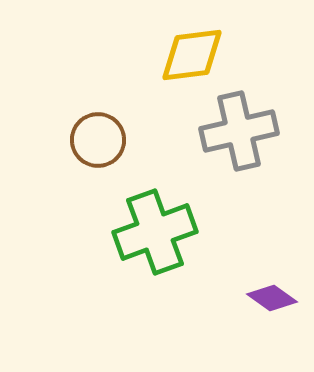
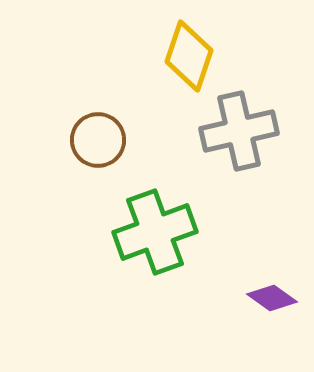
yellow diamond: moved 3 px left, 1 px down; rotated 64 degrees counterclockwise
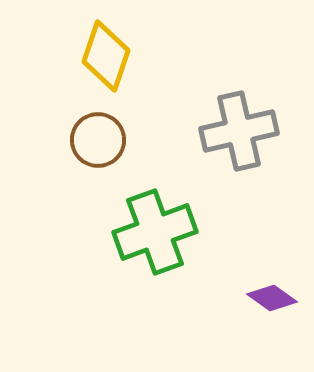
yellow diamond: moved 83 px left
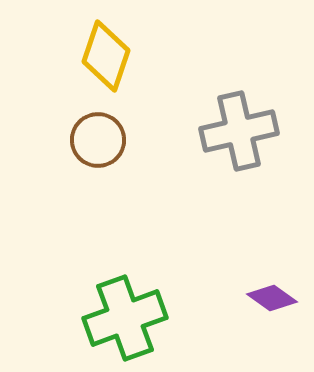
green cross: moved 30 px left, 86 px down
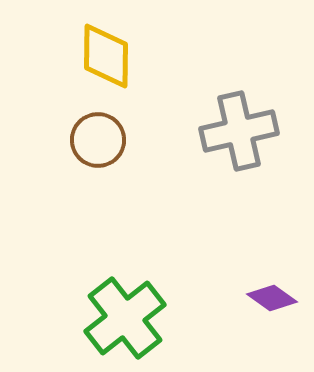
yellow diamond: rotated 18 degrees counterclockwise
green cross: rotated 18 degrees counterclockwise
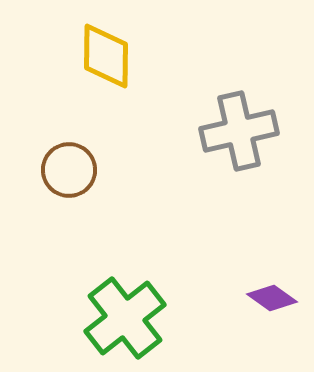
brown circle: moved 29 px left, 30 px down
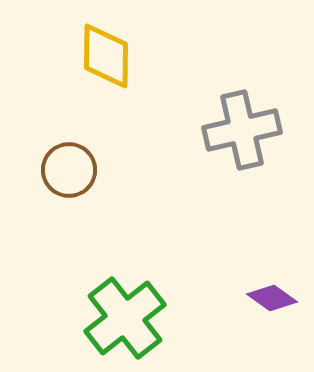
gray cross: moved 3 px right, 1 px up
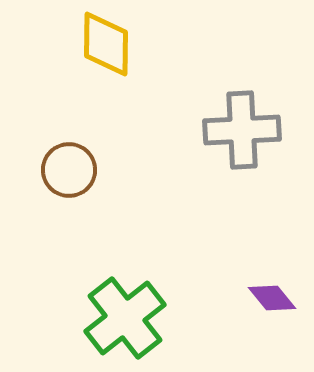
yellow diamond: moved 12 px up
gray cross: rotated 10 degrees clockwise
purple diamond: rotated 15 degrees clockwise
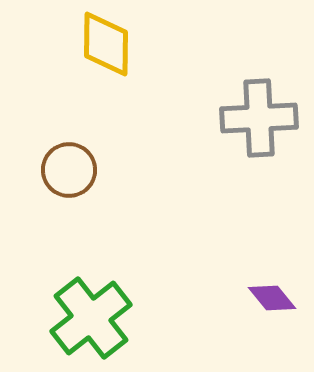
gray cross: moved 17 px right, 12 px up
green cross: moved 34 px left
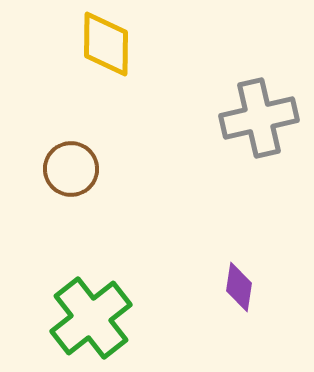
gray cross: rotated 10 degrees counterclockwise
brown circle: moved 2 px right, 1 px up
purple diamond: moved 33 px left, 11 px up; rotated 48 degrees clockwise
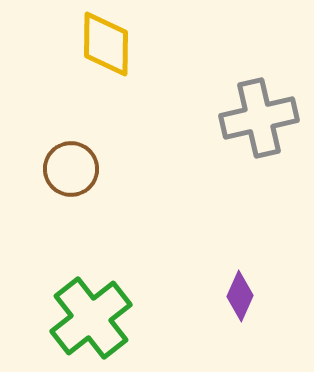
purple diamond: moved 1 px right, 9 px down; rotated 15 degrees clockwise
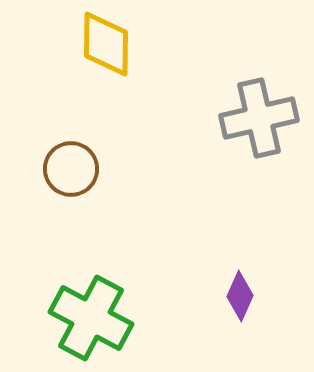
green cross: rotated 24 degrees counterclockwise
